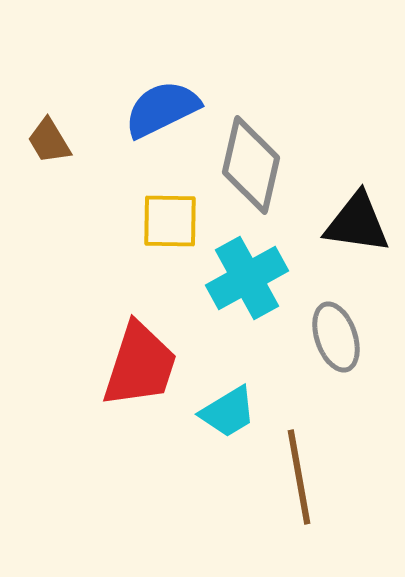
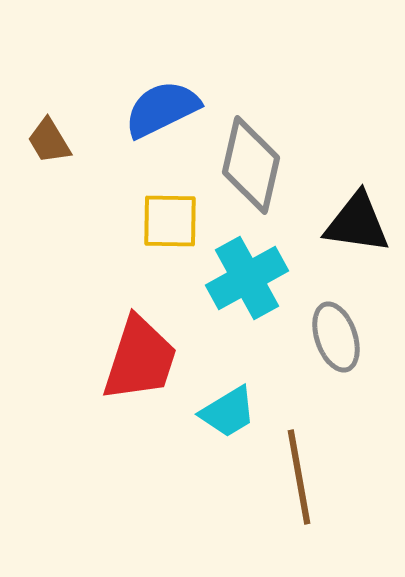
red trapezoid: moved 6 px up
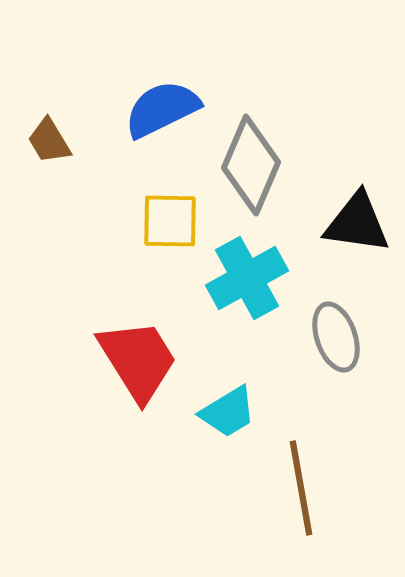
gray diamond: rotated 10 degrees clockwise
red trapezoid: moved 2 px left, 1 px down; rotated 50 degrees counterclockwise
brown line: moved 2 px right, 11 px down
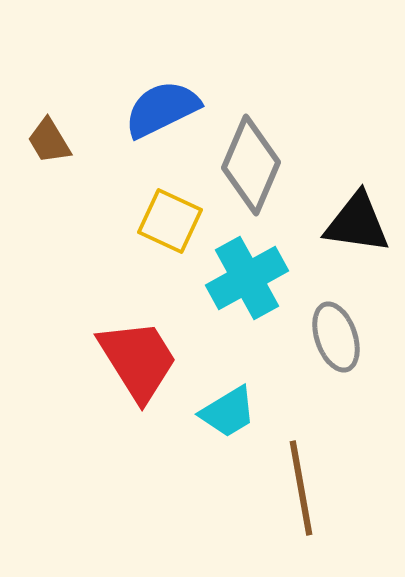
yellow square: rotated 24 degrees clockwise
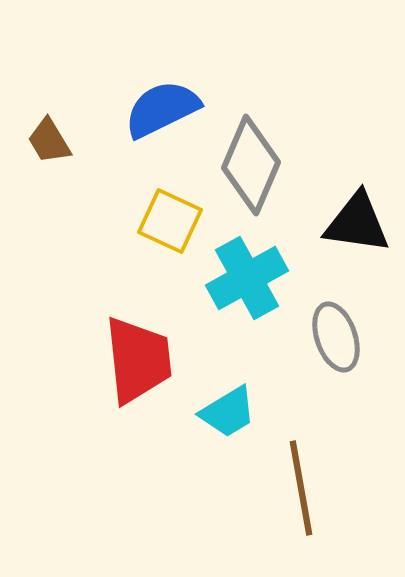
red trapezoid: rotated 26 degrees clockwise
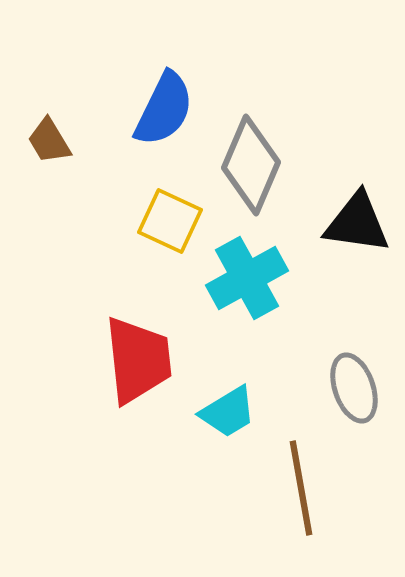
blue semicircle: moved 2 px right; rotated 142 degrees clockwise
gray ellipse: moved 18 px right, 51 px down
